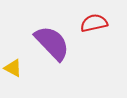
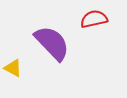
red semicircle: moved 4 px up
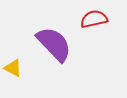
purple semicircle: moved 2 px right, 1 px down
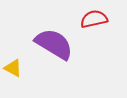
purple semicircle: rotated 15 degrees counterclockwise
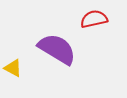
purple semicircle: moved 3 px right, 5 px down
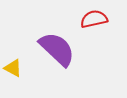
purple semicircle: rotated 12 degrees clockwise
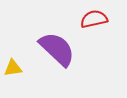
yellow triangle: rotated 36 degrees counterclockwise
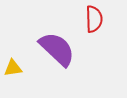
red semicircle: rotated 100 degrees clockwise
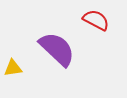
red semicircle: moved 2 px right, 1 px down; rotated 60 degrees counterclockwise
